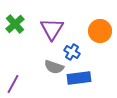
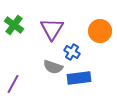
green cross: moved 1 px left, 1 px down; rotated 12 degrees counterclockwise
gray semicircle: moved 1 px left
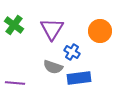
purple line: moved 2 px right, 1 px up; rotated 66 degrees clockwise
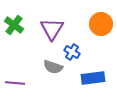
orange circle: moved 1 px right, 7 px up
blue rectangle: moved 14 px right
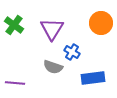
orange circle: moved 1 px up
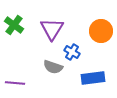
orange circle: moved 8 px down
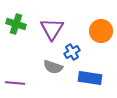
green cross: moved 2 px right, 1 px up; rotated 18 degrees counterclockwise
blue cross: rotated 28 degrees clockwise
blue rectangle: moved 3 px left; rotated 15 degrees clockwise
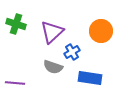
purple triangle: moved 3 px down; rotated 15 degrees clockwise
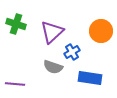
purple line: moved 1 px down
